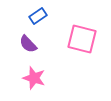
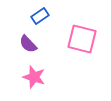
blue rectangle: moved 2 px right
pink star: moved 1 px up
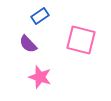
pink square: moved 1 px left, 1 px down
pink star: moved 6 px right
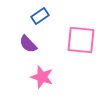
pink square: rotated 8 degrees counterclockwise
pink star: moved 2 px right
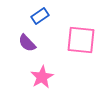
purple semicircle: moved 1 px left, 1 px up
pink star: rotated 25 degrees clockwise
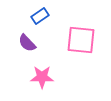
pink star: rotated 30 degrees clockwise
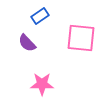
pink square: moved 2 px up
pink star: moved 7 px down
